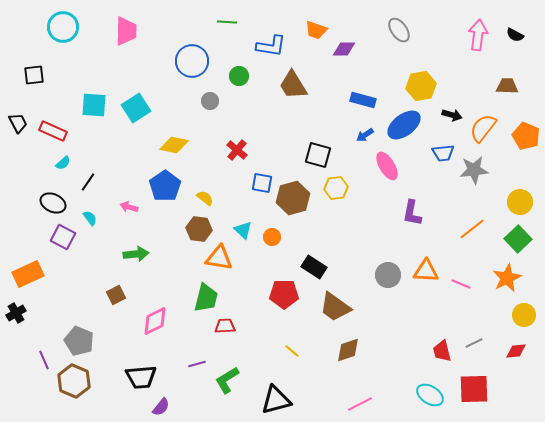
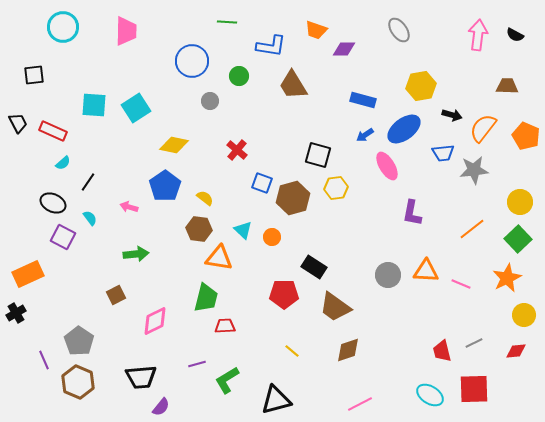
blue ellipse at (404, 125): moved 4 px down
blue square at (262, 183): rotated 10 degrees clockwise
gray pentagon at (79, 341): rotated 12 degrees clockwise
brown hexagon at (74, 381): moved 4 px right, 1 px down
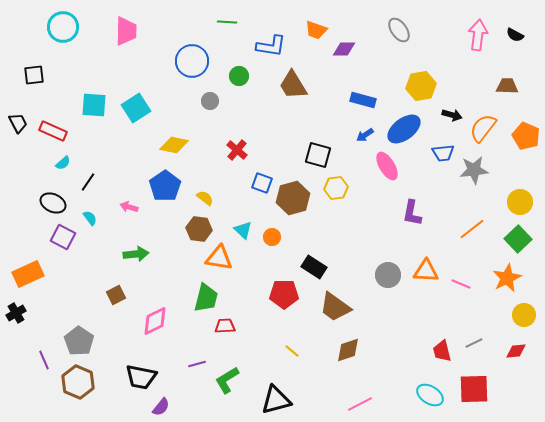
black trapezoid at (141, 377): rotated 16 degrees clockwise
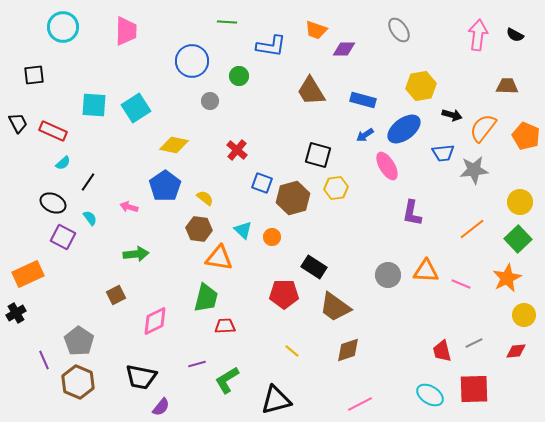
brown trapezoid at (293, 85): moved 18 px right, 6 px down
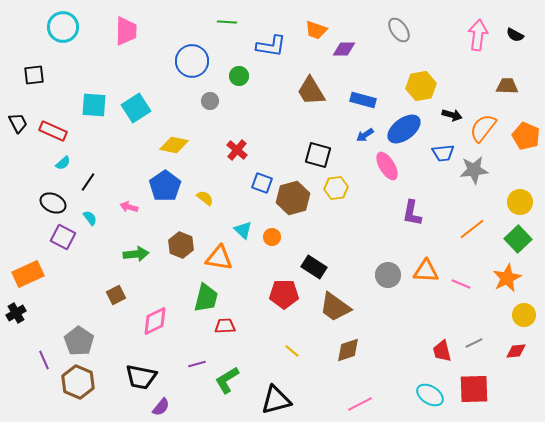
brown hexagon at (199, 229): moved 18 px left, 16 px down; rotated 15 degrees clockwise
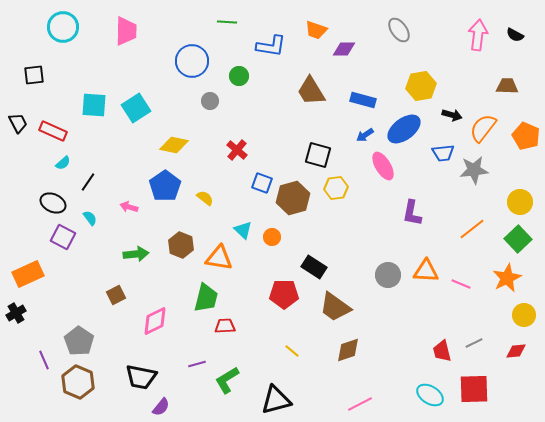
pink ellipse at (387, 166): moved 4 px left
